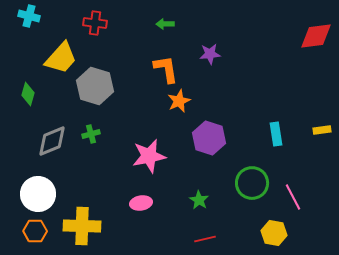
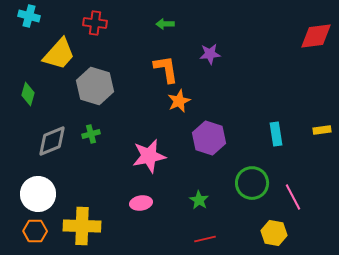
yellow trapezoid: moved 2 px left, 4 px up
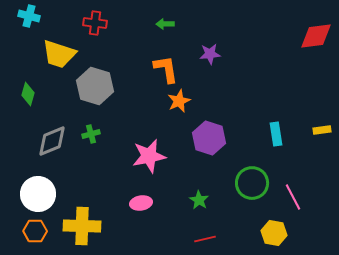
yellow trapezoid: rotated 66 degrees clockwise
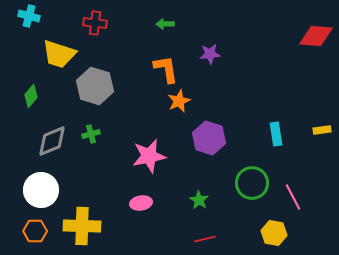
red diamond: rotated 12 degrees clockwise
green diamond: moved 3 px right, 2 px down; rotated 25 degrees clockwise
white circle: moved 3 px right, 4 px up
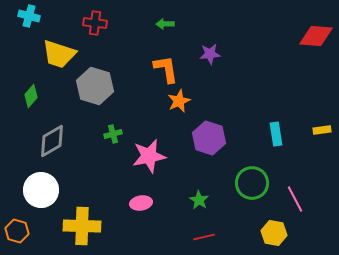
green cross: moved 22 px right
gray diamond: rotated 8 degrees counterclockwise
pink line: moved 2 px right, 2 px down
orange hexagon: moved 18 px left; rotated 15 degrees clockwise
red line: moved 1 px left, 2 px up
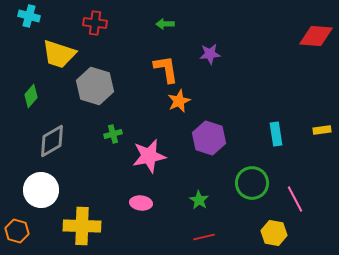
pink ellipse: rotated 15 degrees clockwise
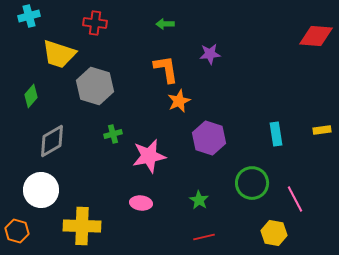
cyan cross: rotated 30 degrees counterclockwise
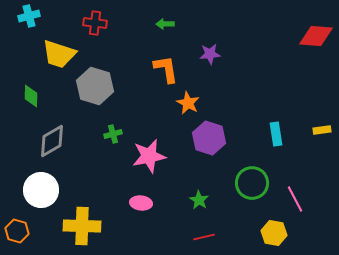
green diamond: rotated 40 degrees counterclockwise
orange star: moved 9 px right, 2 px down; rotated 20 degrees counterclockwise
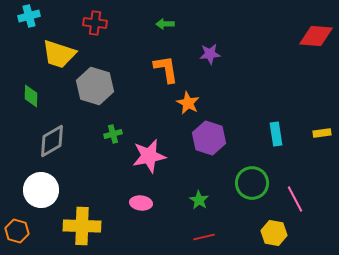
yellow rectangle: moved 3 px down
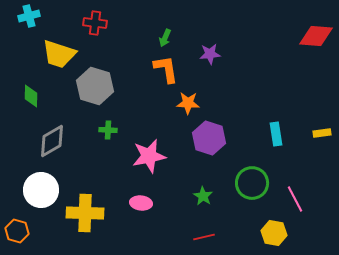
green arrow: moved 14 px down; rotated 66 degrees counterclockwise
orange star: rotated 25 degrees counterclockwise
green cross: moved 5 px left, 4 px up; rotated 18 degrees clockwise
green star: moved 4 px right, 4 px up
yellow cross: moved 3 px right, 13 px up
